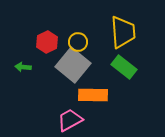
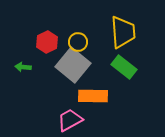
orange rectangle: moved 1 px down
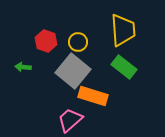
yellow trapezoid: moved 2 px up
red hexagon: moved 1 px left, 1 px up; rotated 15 degrees counterclockwise
gray square: moved 6 px down
orange rectangle: rotated 16 degrees clockwise
pink trapezoid: rotated 12 degrees counterclockwise
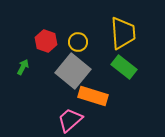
yellow trapezoid: moved 3 px down
green arrow: rotated 112 degrees clockwise
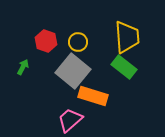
yellow trapezoid: moved 4 px right, 4 px down
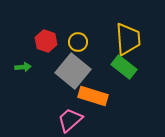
yellow trapezoid: moved 1 px right, 2 px down
green arrow: rotated 56 degrees clockwise
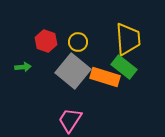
orange rectangle: moved 12 px right, 19 px up
pink trapezoid: rotated 16 degrees counterclockwise
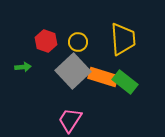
yellow trapezoid: moved 5 px left
green rectangle: moved 1 px right, 15 px down
gray square: rotated 8 degrees clockwise
orange rectangle: moved 2 px left
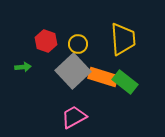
yellow circle: moved 2 px down
pink trapezoid: moved 4 px right, 3 px up; rotated 28 degrees clockwise
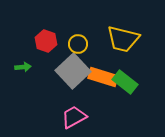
yellow trapezoid: rotated 108 degrees clockwise
